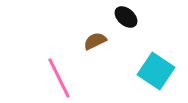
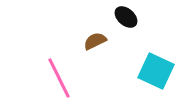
cyan square: rotated 9 degrees counterclockwise
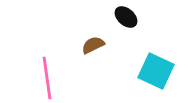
brown semicircle: moved 2 px left, 4 px down
pink line: moved 12 px left; rotated 18 degrees clockwise
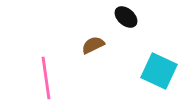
cyan square: moved 3 px right
pink line: moved 1 px left
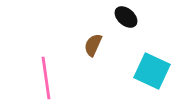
brown semicircle: rotated 40 degrees counterclockwise
cyan square: moved 7 px left
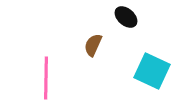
pink line: rotated 9 degrees clockwise
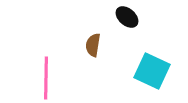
black ellipse: moved 1 px right
brown semicircle: rotated 15 degrees counterclockwise
